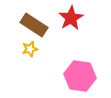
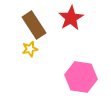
brown rectangle: rotated 24 degrees clockwise
pink hexagon: moved 1 px right, 1 px down
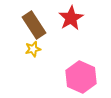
yellow star: moved 3 px right
pink hexagon: rotated 16 degrees clockwise
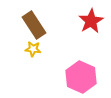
red star: moved 20 px right, 3 px down
yellow star: rotated 21 degrees clockwise
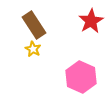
yellow star: rotated 21 degrees clockwise
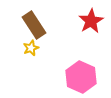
yellow star: moved 2 px left, 1 px up; rotated 21 degrees clockwise
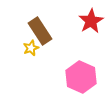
brown rectangle: moved 6 px right, 6 px down
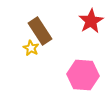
yellow star: rotated 21 degrees counterclockwise
pink hexagon: moved 2 px right, 2 px up; rotated 20 degrees counterclockwise
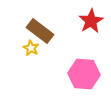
brown rectangle: rotated 20 degrees counterclockwise
pink hexagon: moved 1 px right, 1 px up
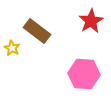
brown rectangle: moved 3 px left
yellow star: moved 19 px left
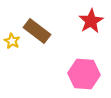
yellow star: moved 7 px up
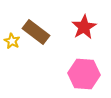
red star: moved 7 px left, 6 px down
brown rectangle: moved 1 px left, 1 px down
